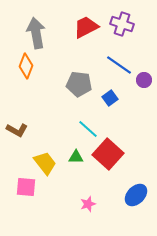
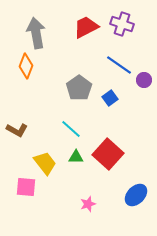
gray pentagon: moved 4 px down; rotated 30 degrees clockwise
cyan line: moved 17 px left
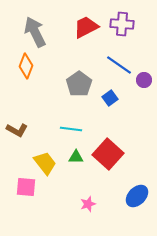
purple cross: rotated 15 degrees counterclockwise
gray arrow: moved 1 px left, 1 px up; rotated 16 degrees counterclockwise
gray pentagon: moved 4 px up
cyan line: rotated 35 degrees counterclockwise
blue ellipse: moved 1 px right, 1 px down
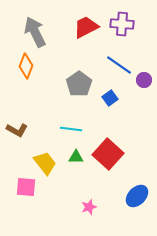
pink star: moved 1 px right, 3 px down
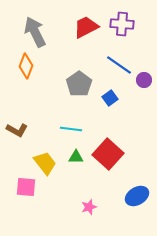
blue ellipse: rotated 15 degrees clockwise
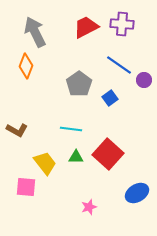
blue ellipse: moved 3 px up
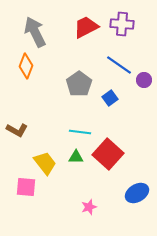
cyan line: moved 9 px right, 3 px down
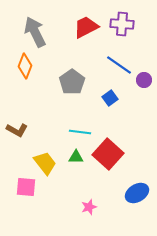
orange diamond: moved 1 px left
gray pentagon: moved 7 px left, 2 px up
